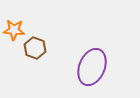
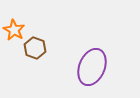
orange star: rotated 25 degrees clockwise
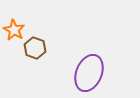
purple ellipse: moved 3 px left, 6 px down
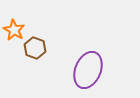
purple ellipse: moved 1 px left, 3 px up
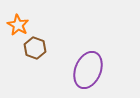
orange star: moved 4 px right, 5 px up
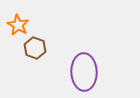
purple ellipse: moved 4 px left, 2 px down; rotated 24 degrees counterclockwise
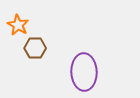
brown hexagon: rotated 20 degrees counterclockwise
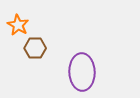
purple ellipse: moved 2 px left
